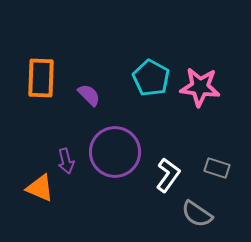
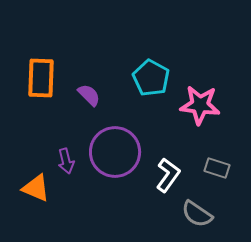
pink star: moved 18 px down
orange triangle: moved 4 px left
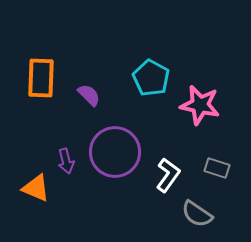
pink star: rotated 6 degrees clockwise
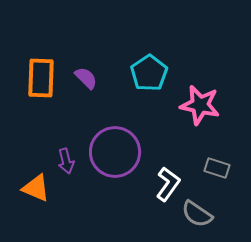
cyan pentagon: moved 2 px left, 5 px up; rotated 9 degrees clockwise
purple semicircle: moved 3 px left, 17 px up
white L-shape: moved 9 px down
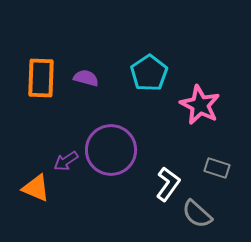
purple semicircle: rotated 30 degrees counterclockwise
pink star: rotated 15 degrees clockwise
purple circle: moved 4 px left, 2 px up
purple arrow: rotated 70 degrees clockwise
gray semicircle: rotated 8 degrees clockwise
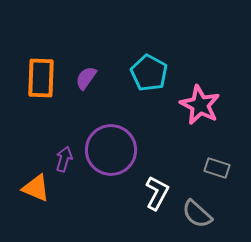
cyan pentagon: rotated 9 degrees counterclockwise
purple semicircle: rotated 70 degrees counterclockwise
purple arrow: moved 2 px left, 2 px up; rotated 140 degrees clockwise
white L-shape: moved 11 px left, 9 px down; rotated 8 degrees counterclockwise
